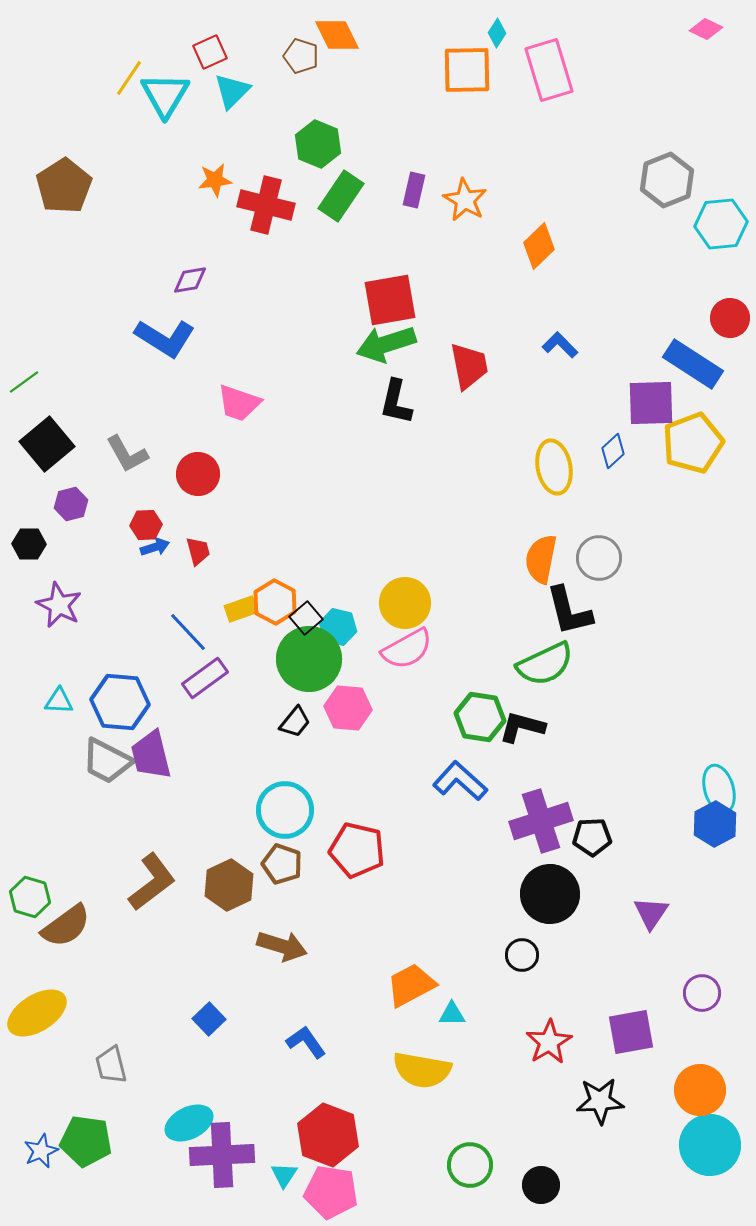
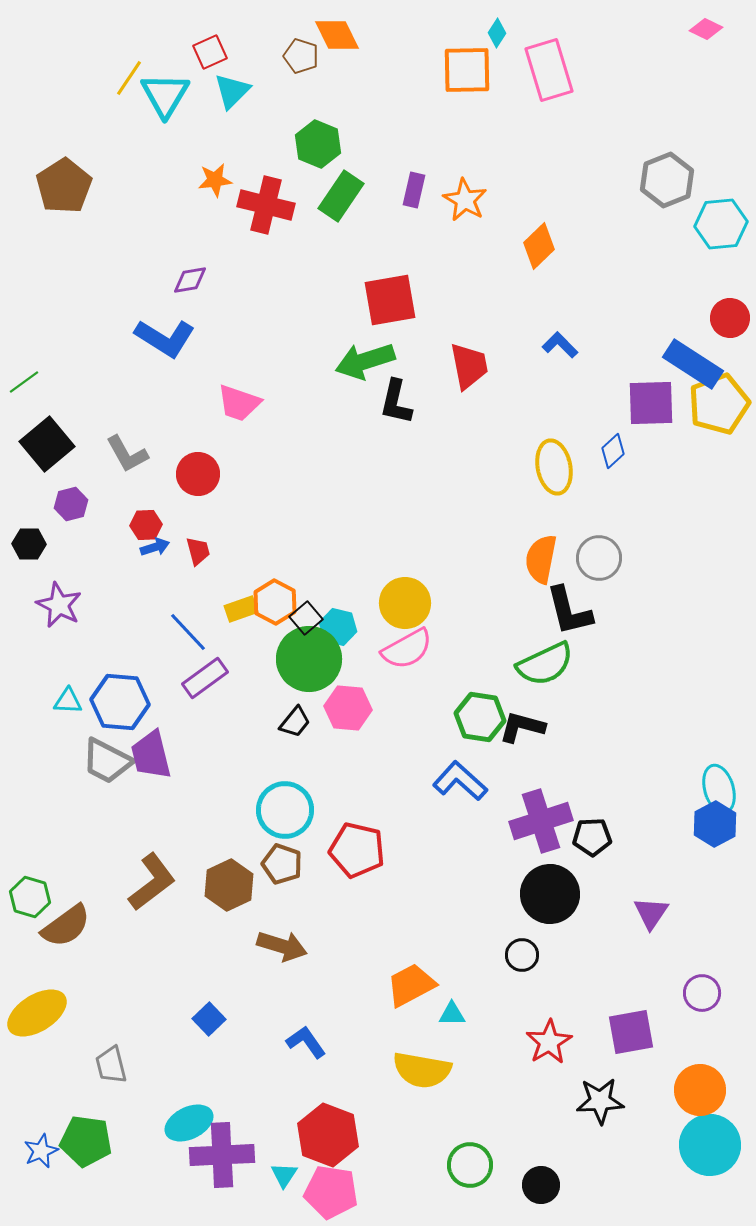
green arrow at (386, 344): moved 21 px left, 17 px down
yellow pentagon at (693, 443): moved 26 px right, 39 px up
cyan triangle at (59, 701): moved 9 px right
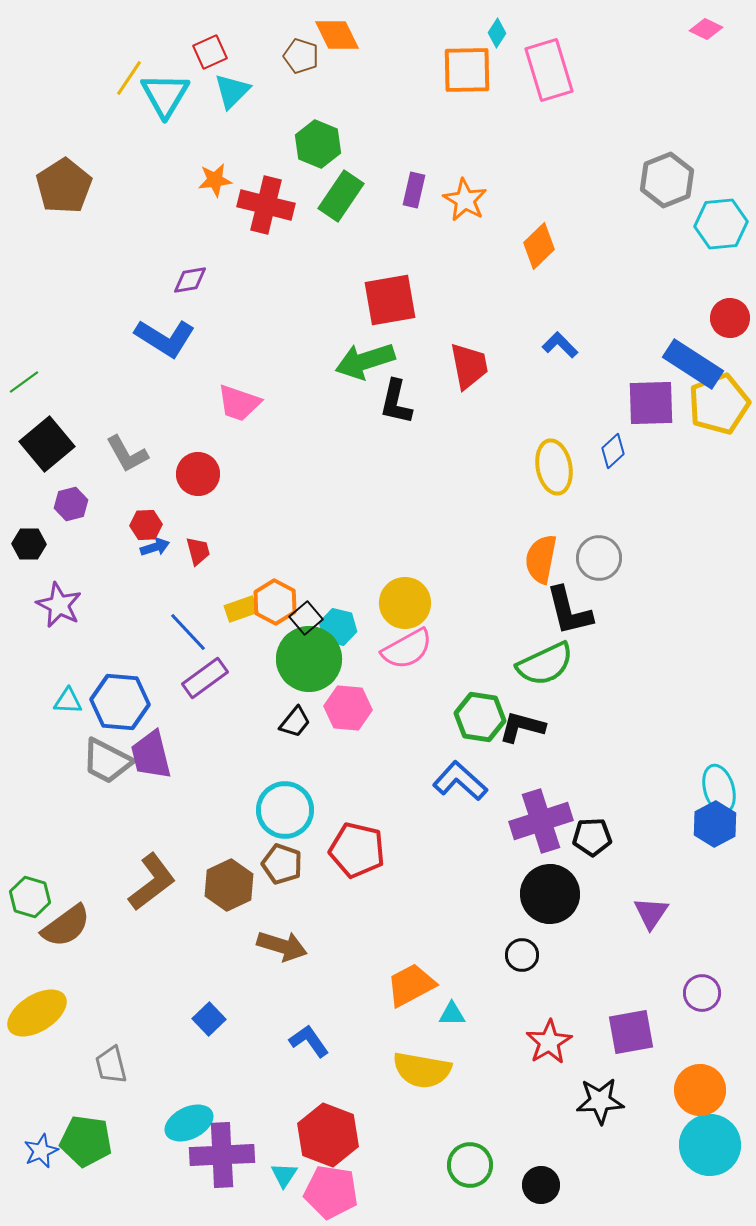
blue L-shape at (306, 1042): moved 3 px right, 1 px up
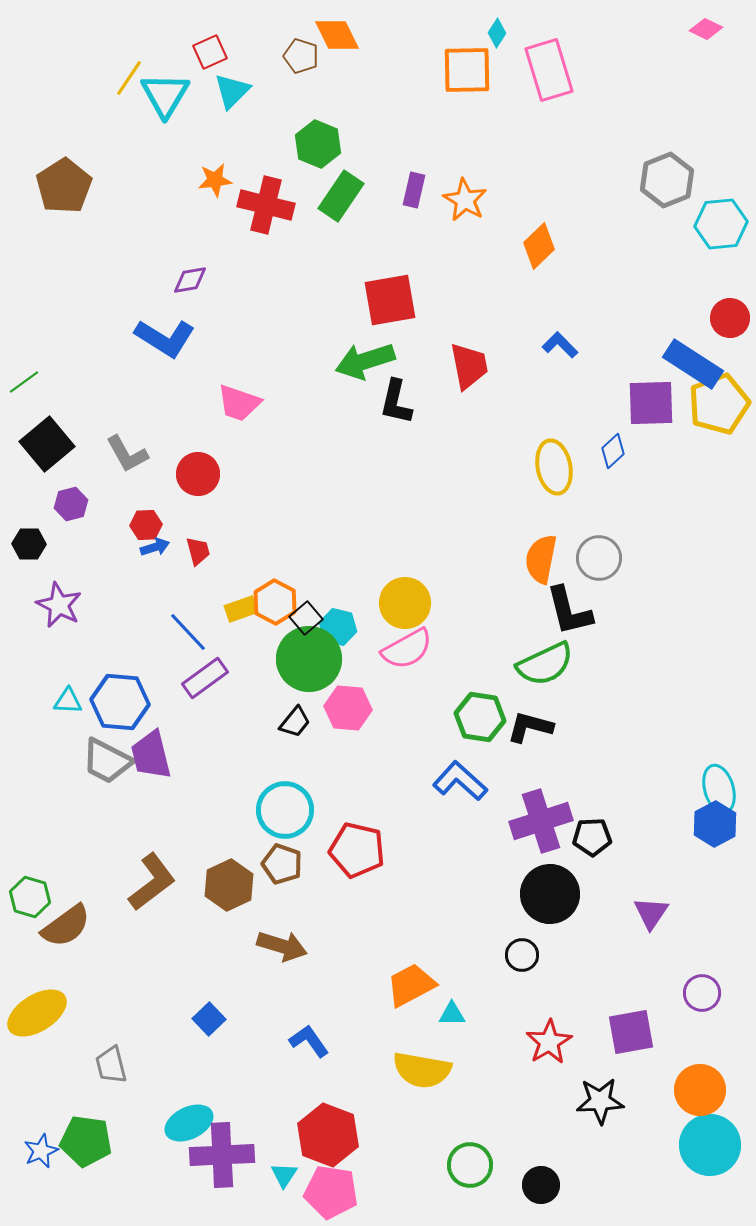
black L-shape at (522, 727): moved 8 px right
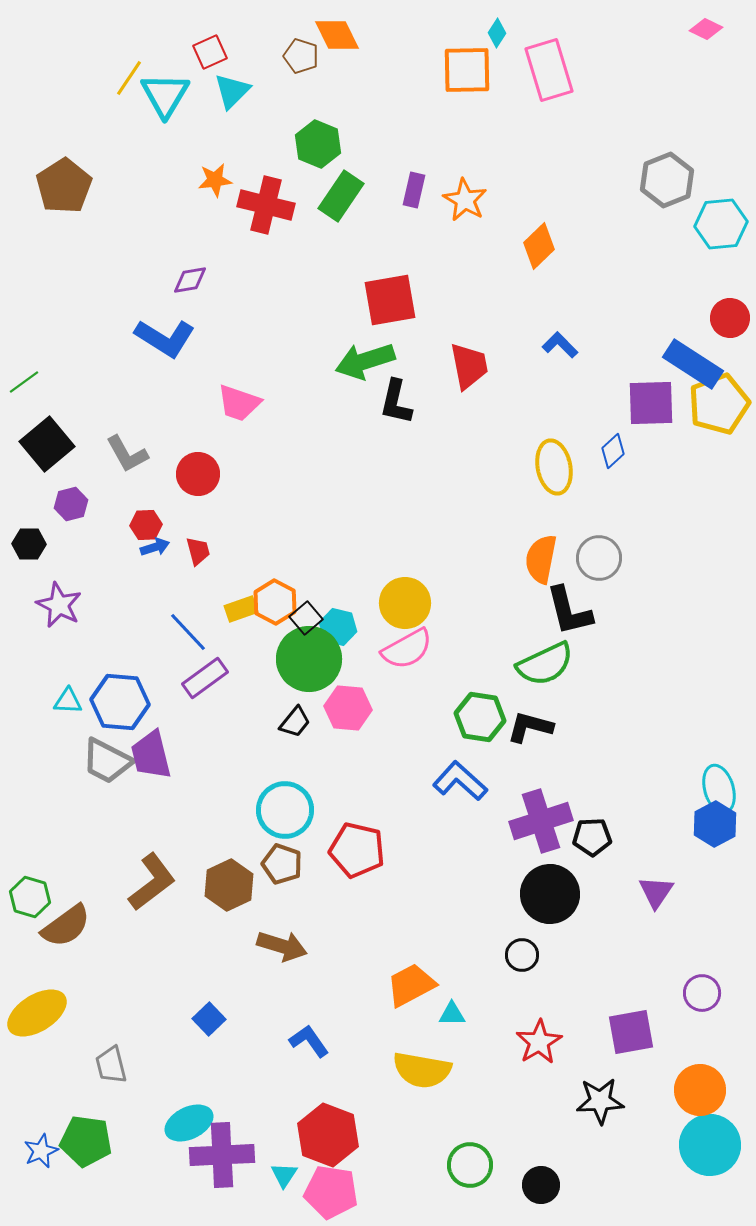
purple triangle at (651, 913): moved 5 px right, 21 px up
red star at (549, 1042): moved 10 px left
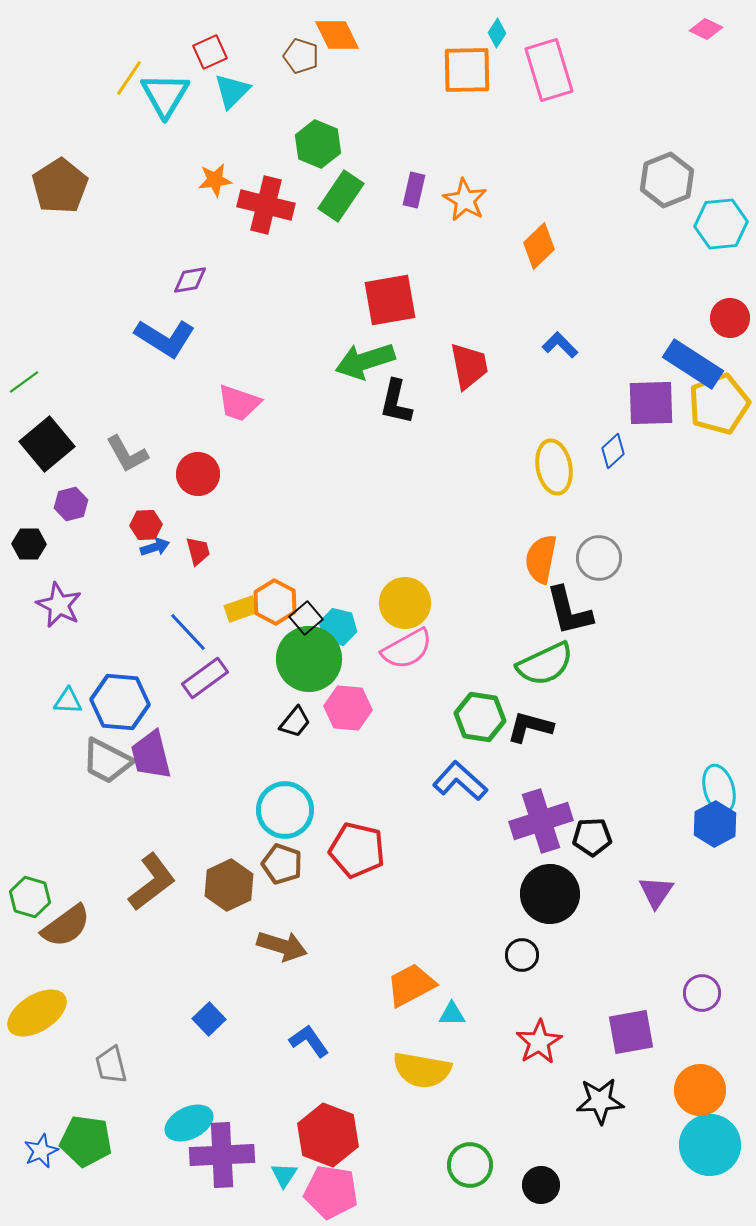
brown pentagon at (64, 186): moved 4 px left
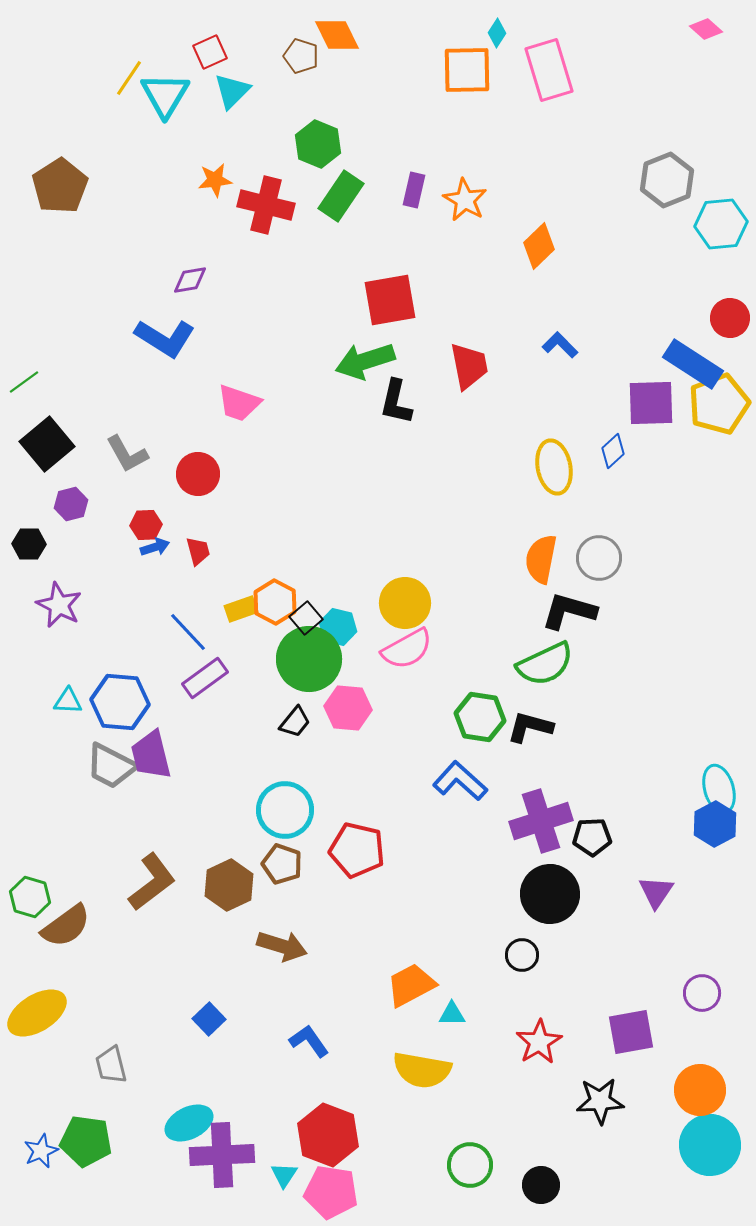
pink diamond at (706, 29): rotated 16 degrees clockwise
black L-shape at (569, 611): rotated 120 degrees clockwise
gray trapezoid at (107, 761): moved 4 px right, 5 px down
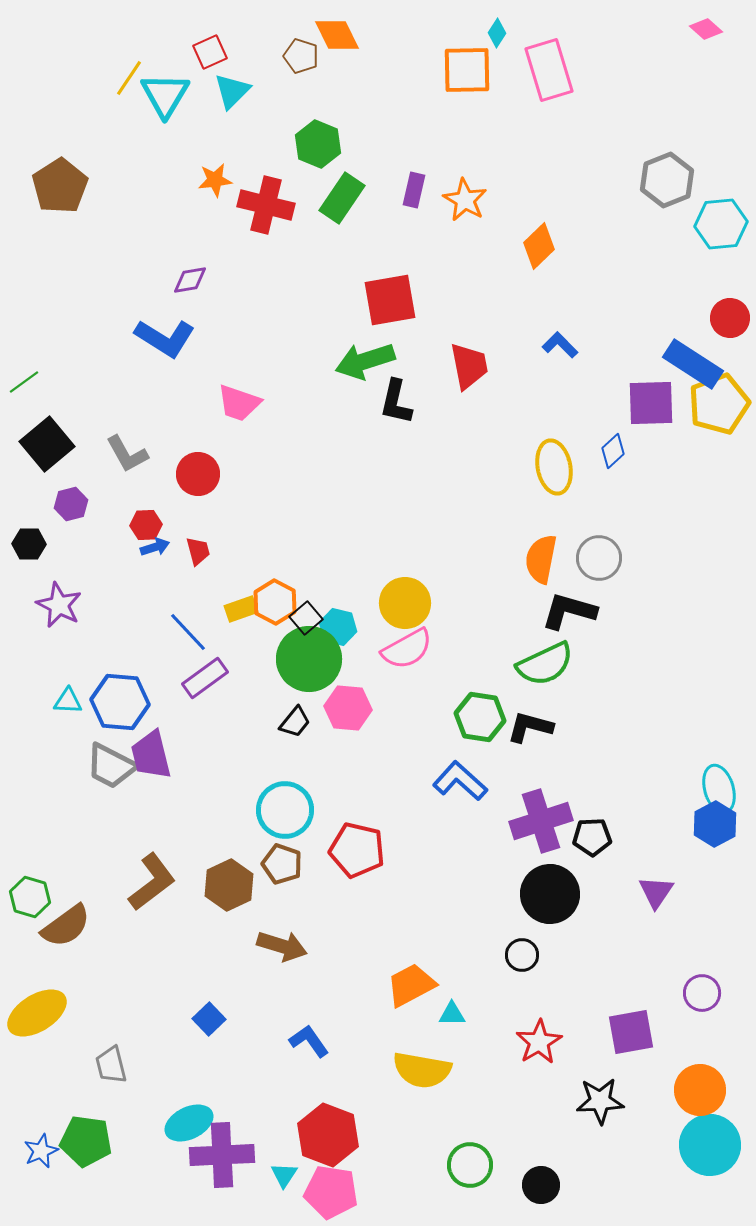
green rectangle at (341, 196): moved 1 px right, 2 px down
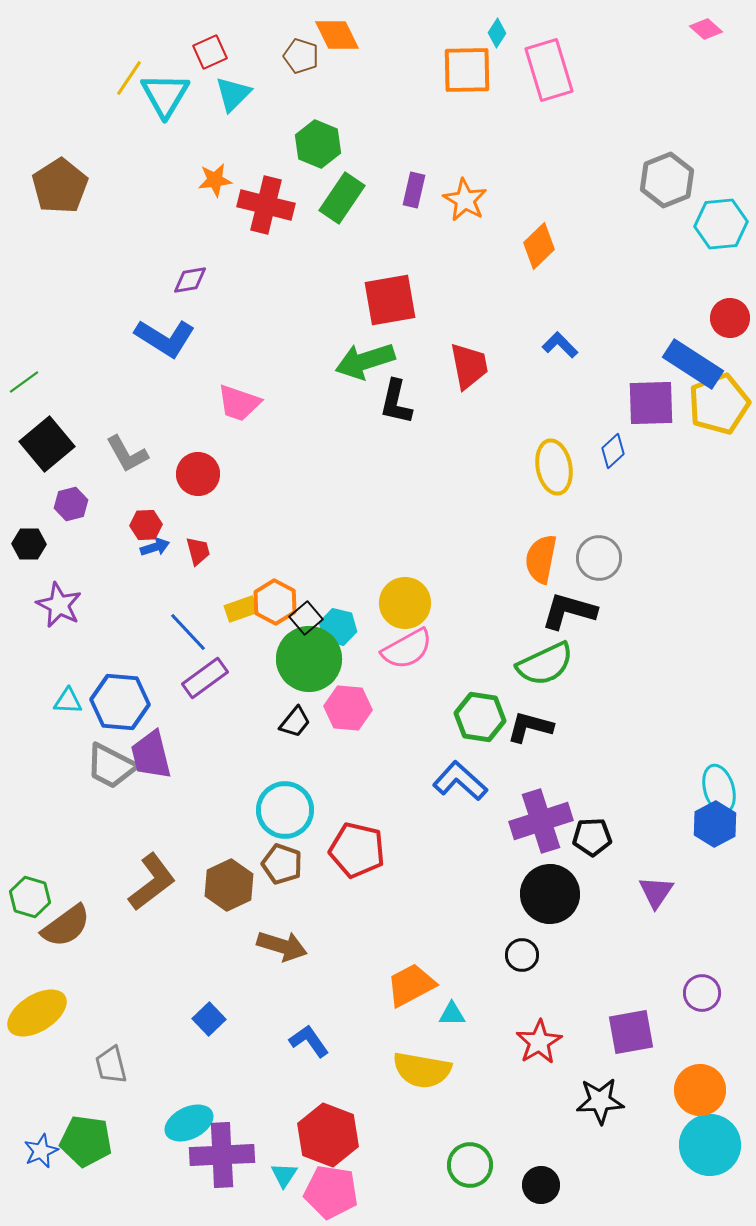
cyan triangle at (232, 91): moved 1 px right, 3 px down
